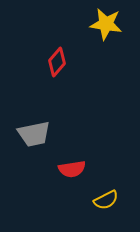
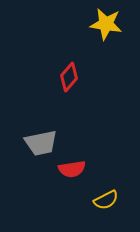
red diamond: moved 12 px right, 15 px down
gray trapezoid: moved 7 px right, 9 px down
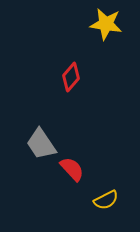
red diamond: moved 2 px right
gray trapezoid: moved 1 px down; rotated 68 degrees clockwise
red semicircle: rotated 124 degrees counterclockwise
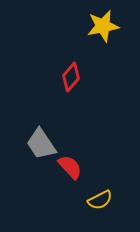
yellow star: moved 3 px left, 2 px down; rotated 20 degrees counterclockwise
red semicircle: moved 2 px left, 2 px up
yellow semicircle: moved 6 px left
